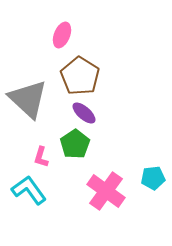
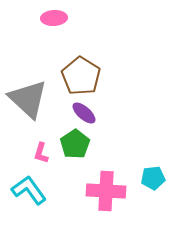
pink ellipse: moved 8 px left, 17 px up; rotated 65 degrees clockwise
brown pentagon: moved 1 px right
pink L-shape: moved 4 px up
pink cross: rotated 33 degrees counterclockwise
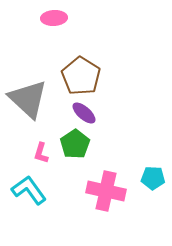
cyan pentagon: rotated 10 degrees clockwise
pink cross: rotated 9 degrees clockwise
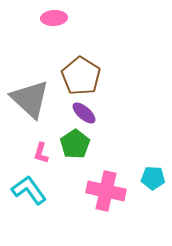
gray triangle: moved 2 px right
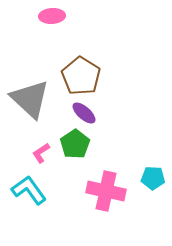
pink ellipse: moved 2 px left, 2 px up
pink L-shape: rotated 40 degrees clockwise
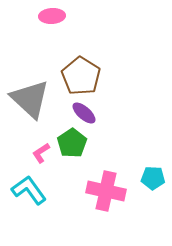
green pentagon: moved 3 px left, 1 px up
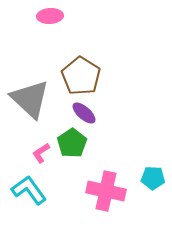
pink ellipse: moved 2 px left
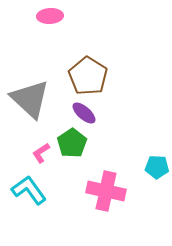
brown pentagon: moved 7 px right
cyan pentagon: moved 4 px right, 11 px up
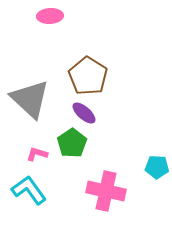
pink L-shape: moved 4 px left, 1 px down; rotated 50 degrees clockwise
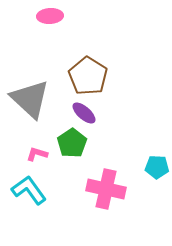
pink cross: moved 2 px up
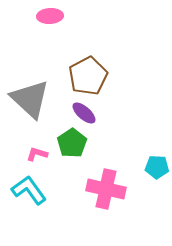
brown pentagon: rotated 12 degrees clockwise
